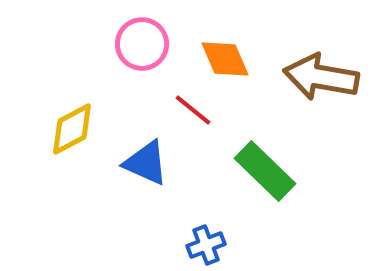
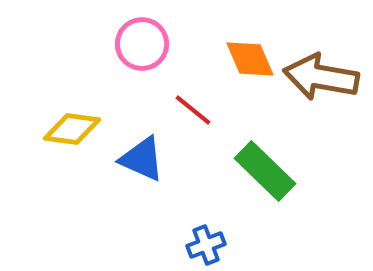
orange diamond: moved 25 px right
yellow diamond: rotated 36 degrees clockwise
blue triangle: moved 4 px left, 4 px up
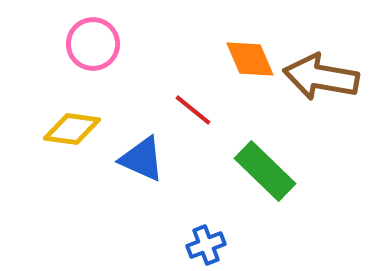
pink circle: moved 49 px left
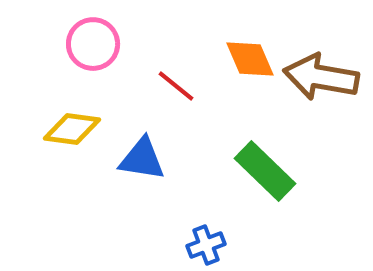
red line: moved 17 px left, 24 px up
blue triangle: rotated 15 degrees counterclockwise
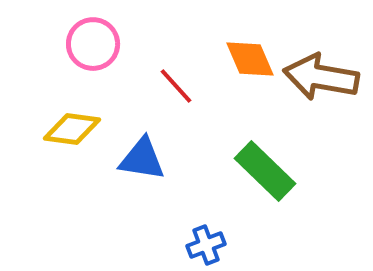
red line: rotated 9 degrees clockwise
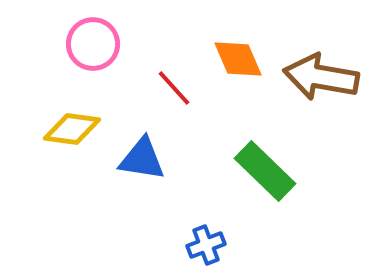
orange diamond: moved 12 px left
red line: moved 2 px left, 2 px down
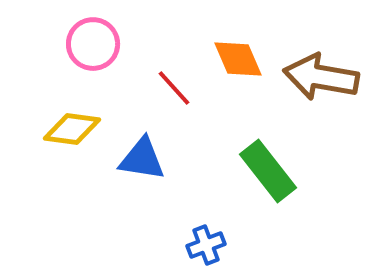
green rectangle: moved 3 px right; rotated 8 degrees clockwise
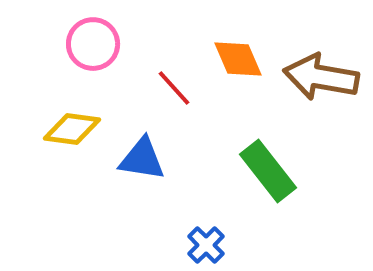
blue cross: rotated 24 degrees counterclockwise
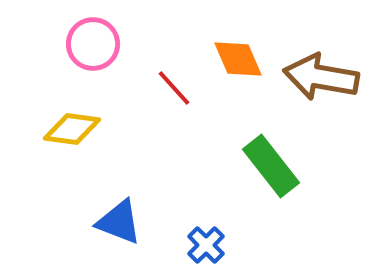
blue triangle: moved 23 px left, 63 px down; rotated 12 degrees clockwise
green rectangle: moved 3 px right, 5 px up
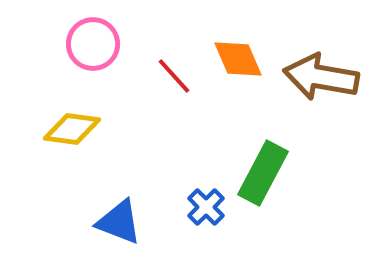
red line: moved 12 px up
green rectangle: moved 8 px left, 7 px down; rotated 66 degrees clockwise
blue cross: moved 38 px up
